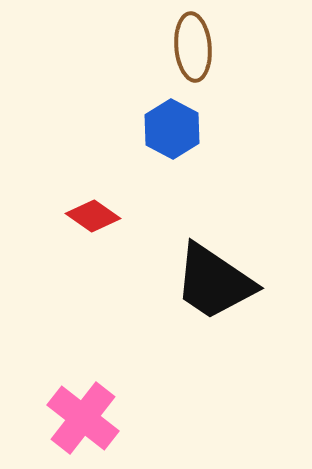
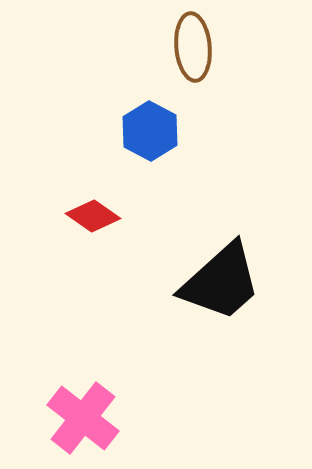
blue hexagon: moved 22 px left, 2 px down
black trapezoid: moved 7 px right; rotated 76 degrees counterclockwise
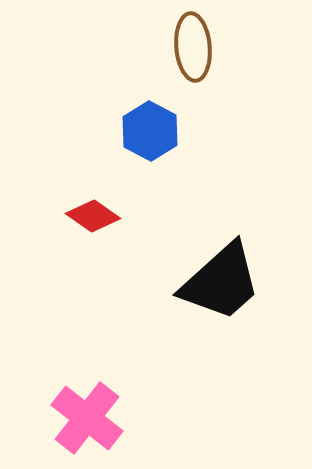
pink cross: moved 4 px right
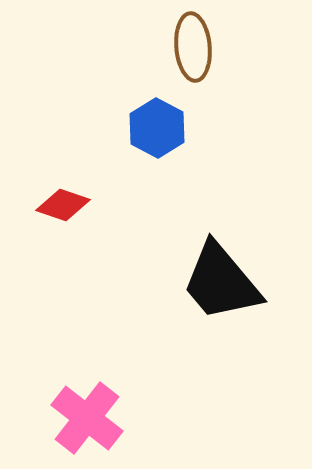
blue hexagon: moved 7 px right, 3 px up
red diamond: moved 30 px left, 11 px up; rotated 16 degrees counterclockwise
black trapezoid: rotated 92 degrees clockwise
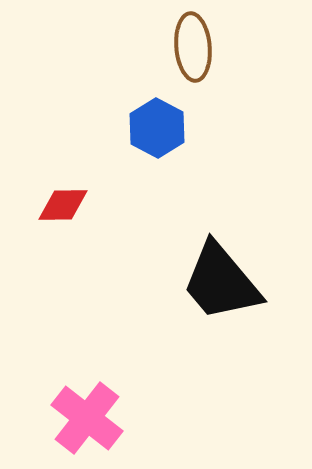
red diamond: rotated 20 degrees counterclockwise
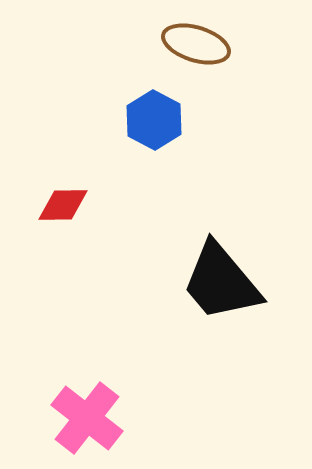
brown ellipse: moved 3 px right, 3 px up; rotated 68 degrees counterclockwise
blue hexagon: moved 3 px left, 8 px up
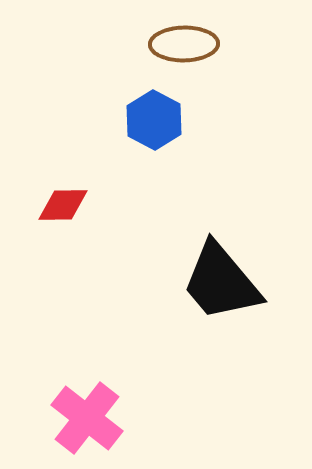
brown ellipse: moved 12 px left; rotated 18 degrees counterclockwise
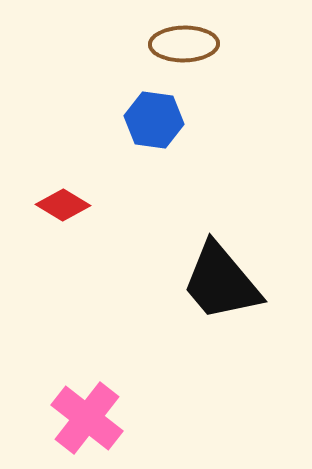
blue hexagon: rotated 20 degrees counterclockwise
red diamond: rotated 32 degrees clockwise
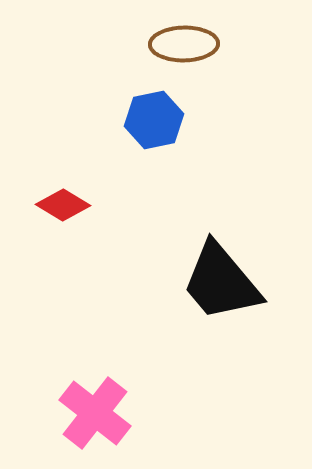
blue hexagon: rotated 20 degrees counterclockwise
pink cross: moved 8 px right, 5 px up
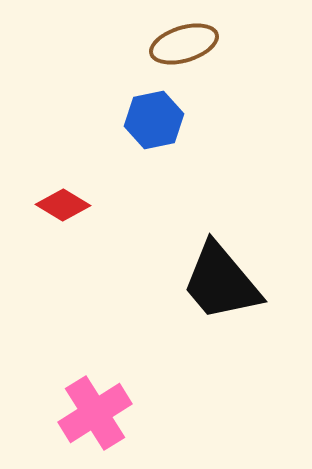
brown ellipse: rotated 16 degrees counterclockwise
pink cross: rotated 20 degrees clockwise
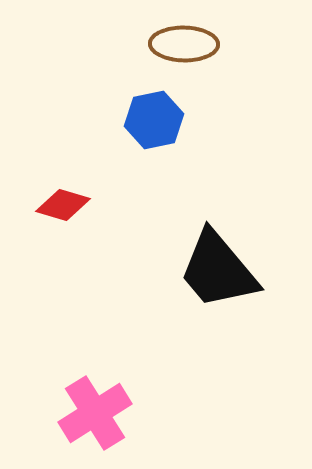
brown ellipse: rotated 18 degrees clockwise
red diamond: rotated 14 degrees counterclockwise
black trapezoid: moved 3 px left, 12 px up
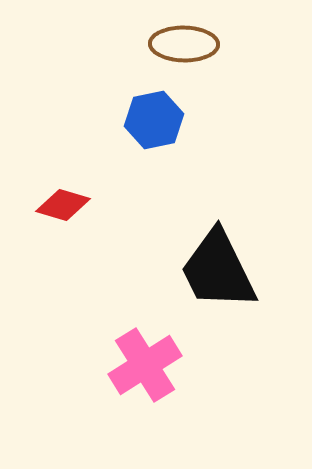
black trapezoid: rotated 14 degrees clockwise
pink cross: moved 50 px right, 48 px up
